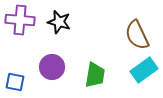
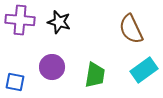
brown semicircle: moved 6 px left, 6 px up
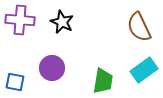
black star: moved 3 px right; rotated 10 degrees clockwise
brown semicircle: moved 8 px right, 2 px up
purple circle: moved 1 px down
green trapezoid: moved 8 px right, 6 px down
